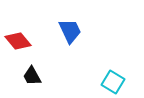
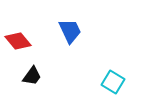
black trapezoid: rotated 115 degrees counterclockwise
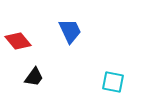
black trapezoid: moved 2 px right, 1 px down
cyan square: rotated 20 degrees counterclockwise
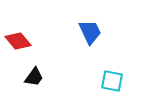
blue trapezoid: moved 20 px right, 1 px down
cyan square: moved 1 px left, 1 px up
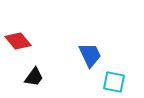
blue trapezoid: moved 23 px down
cyan square: moved 2 px right, 1 px down
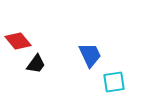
black trapezoid: moved 2 px right, 13 px up
cyan square: rotated 20 degrees counterclockwise
